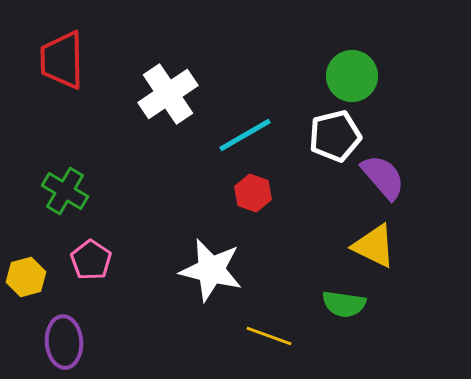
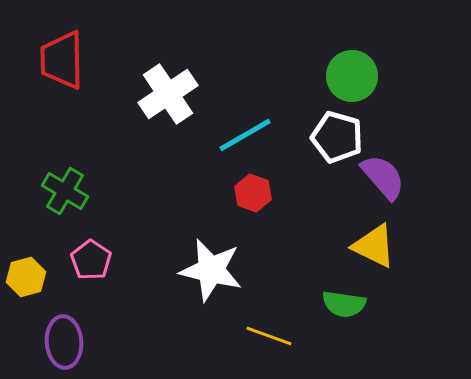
white pentagon: moved 2 px right, 1 px down; rotated 30 degrees clockwise
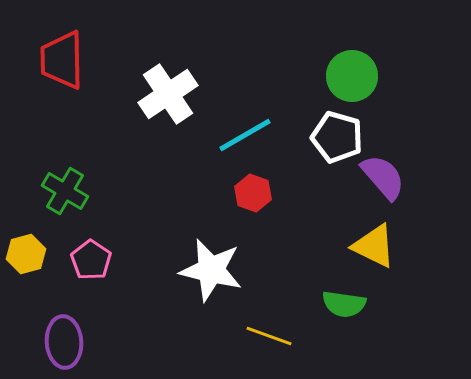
yellow hexagon: moved 23 px up
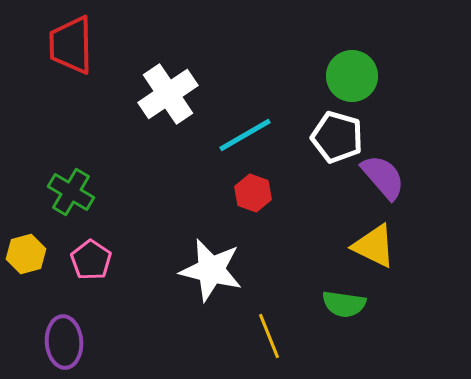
red trapezoid: moved 9 px right, 15 px up
green cross: moved 6 px right, 1 px down
yellow line: rotated 48 degrees clockwise
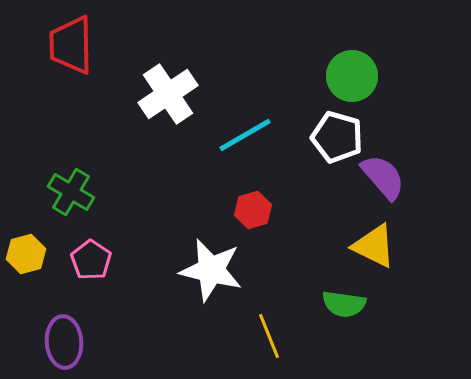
red hexagon: moved 17 px down; rotated 24 degrees clockwise
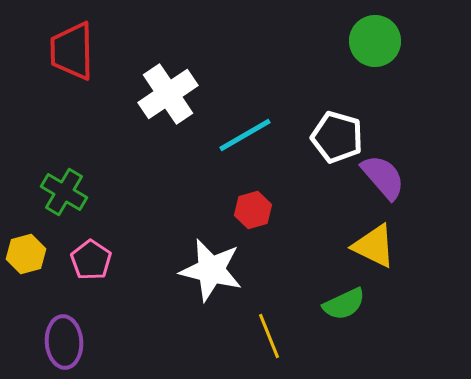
red trapezoid: moved 1 px right, 6 px down
green circle: moved 23 px right, 35 px up
green cross: moved 7 px left
green semicircle: rotated 33 degrees counterclockwise
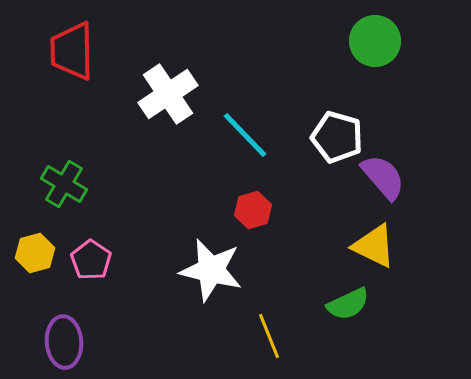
cyan line: rotated 76 degrees clockwise
green cross: moved 8 px up
yellow hexagon: moved 9 px right, 1 px up
green semicircle: moved 4 px right
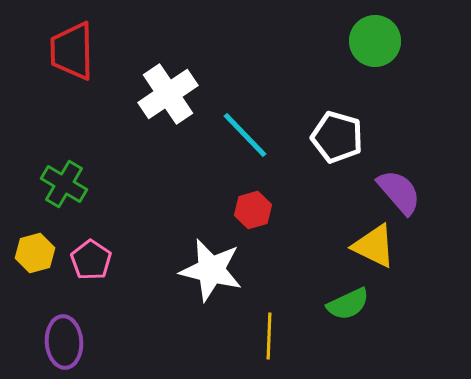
purple semicircle: moved 16 px right, 15 px down
yellow line: rotated 24 degrees clockwise
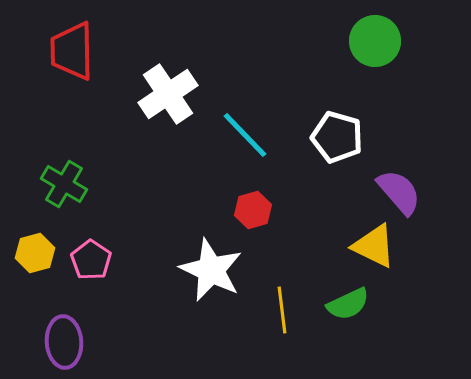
white star: rotated 12 degrees clockwise
yellow line: moved 13 px right, 26 px up; rotated 9 degrees counterclockwise
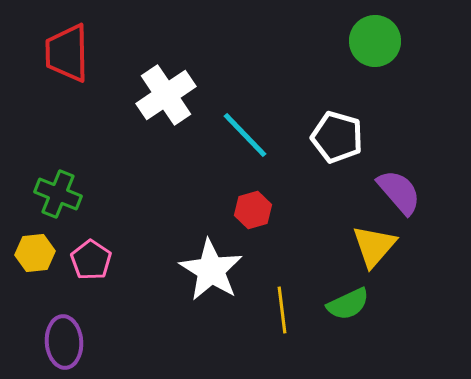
red trapezoid: moved 5 px left, 2 px down
white cross: moved 2 px left, 1 px down
green cross: moved 6 px left, 10 px down; rotated 9 degrees counterclockwise
yellow triangle: rotated 45 degrees clockwise
yellow hexagon: rotated 9 degrees clockwise
white star: rotated 6 degrees clockwise
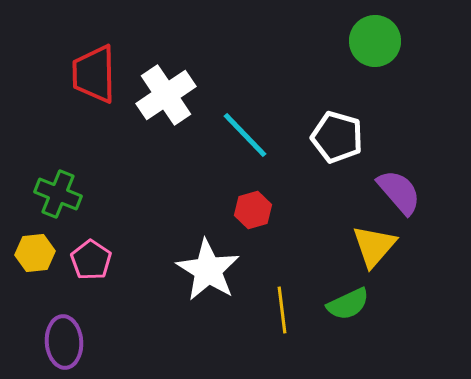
red trapezoid: moved 27 px right, 21 px down
white star: moved 3 px left
